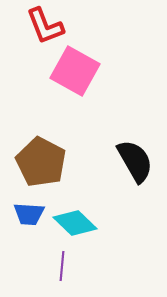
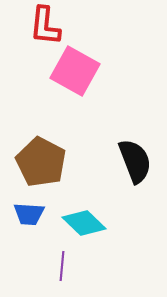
red L-shape: rotated 27 degrees clockwise
black semicircle: rotated 9 degrees clockwise
cyan diamond: moved 9 px right
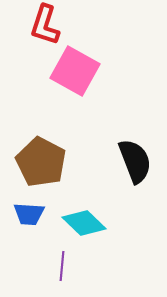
red L-shape: moved 1 px up; rotated 12 degrees clockwise
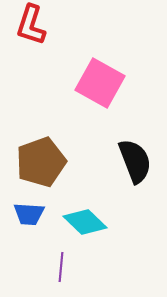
red L-shape: moved 14 px left
pink square: moved 25 px right, 12 px down
brown pentagon: rotated 24 degrees clockwise
cyan diamond: moved 1 px right, 1 px up
purple line: moved 1 px left, 1 px down
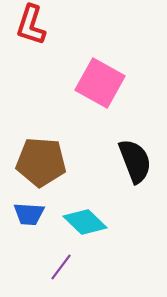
brown pentagon: rotated 24 degrees clockwise
purple line: rotated 32 degrees clockwise
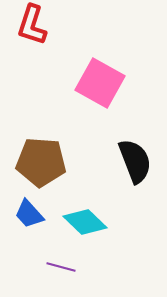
red L-shape: moved 1 px right
blue trapezoid: rotated 44 degrees clockwise
purple line: rotated 68 degrees clockwise
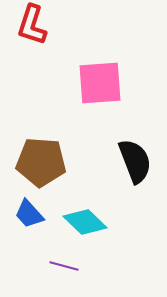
pink square: rotated 33 degrees counterclockwise
purple line: moved 3 px right, 1 px up
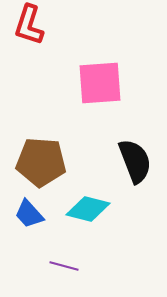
red L-shape: moved 3 px left
cyan diamond: moved 3 px right, 13 px up; rotated 30 degrees counterclockwise
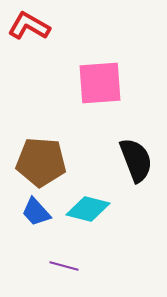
red L-shape: moved 1 px down; rotated 102 degrees clockwise
black semicircle: moved 1 px right, 1 px up
blue trapezoid: moved 7 px right, 2 px up
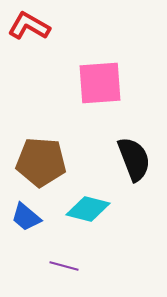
black semicircle: moved 2 px left, 1 px up
blue trapezoid: moved 10 px left, 5 px down; rotated 8 degrees counterclockwise
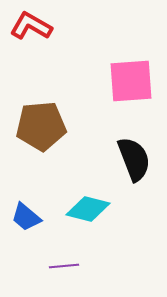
red L-shape: moved 2 px right
pink square: moved 31 px right, 2 px up
brown pentagon: moved 36 px up; rotated 9 degrees counterclockwise
purple line: rotated 20 degrees counterclockwise
